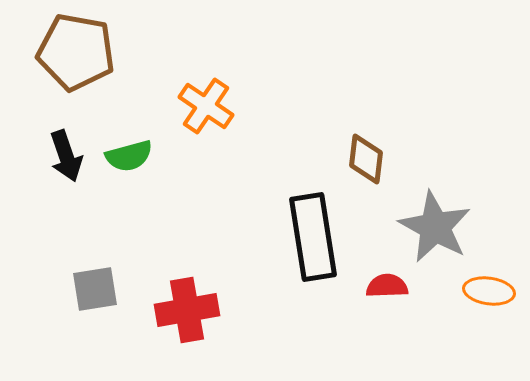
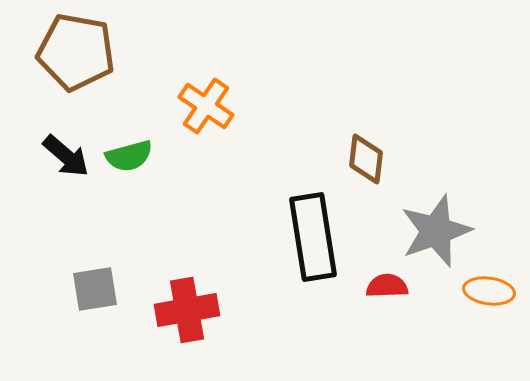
black arrow: rotated 30 degrees counterclockwise
gray star: moved 1 px right, 4 px down; rotated 24 degrees clockwise
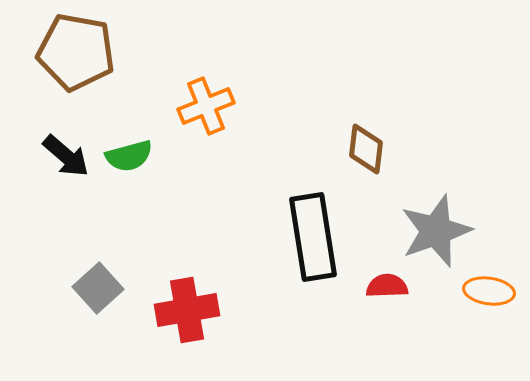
orange cross: rotated 34 degrees clockwise
brown diamond: moved 10 px up
gray square: moved 3 px right, 1 px up; rotated 33 degrees counterclockwise
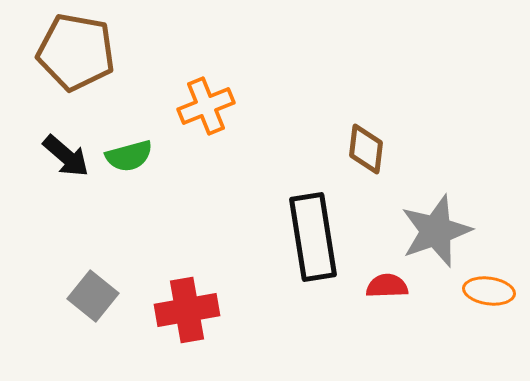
gray square: moved 5 px left, 8 px down; rotated 9 degrees counterclockwise
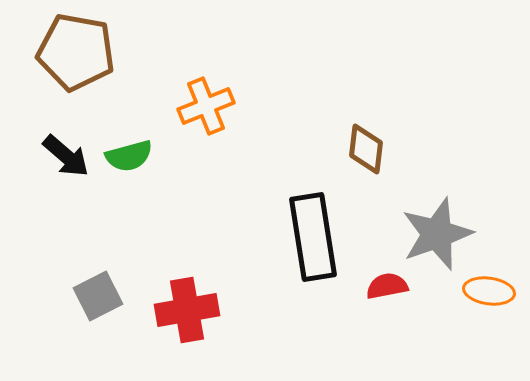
gray star: moved 1 px right, 3 px down
red semicircle: rotated 9 degrees counterclockwise
gray square: moved 5 px right; rotated 24 degrees clockwise
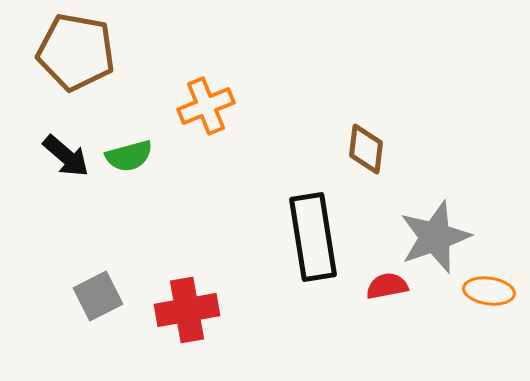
gray star: moved 2 px left, 3 px down
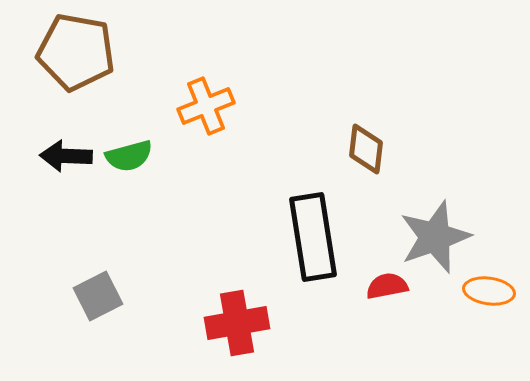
black arrow: rotated 141 degrees clockwise
red cross: moved 50 px right, 13 px down
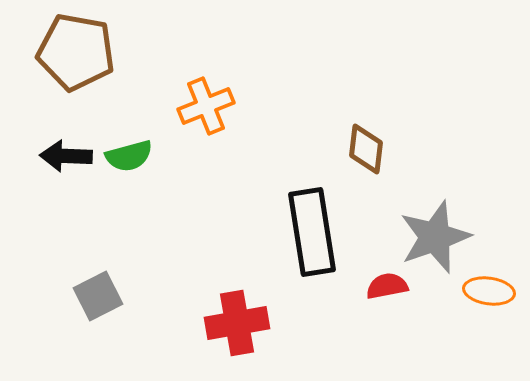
black rectangle: moved 1 px left, 5 px up
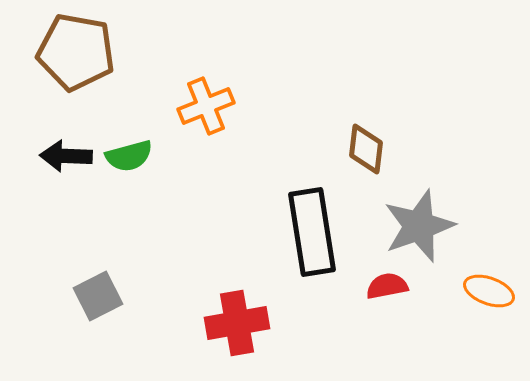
gray star: moved 16 px left, 11 px up
orange ellipse: rotated 12 degrees clockwise
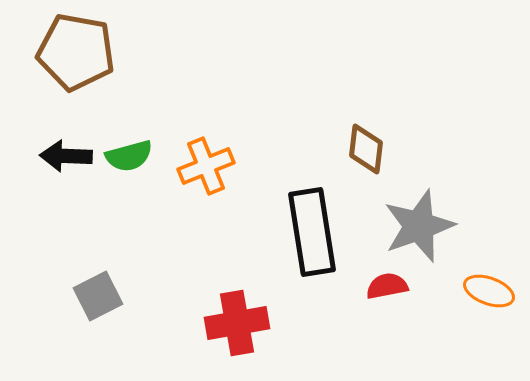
orange cross: moved 60 px down
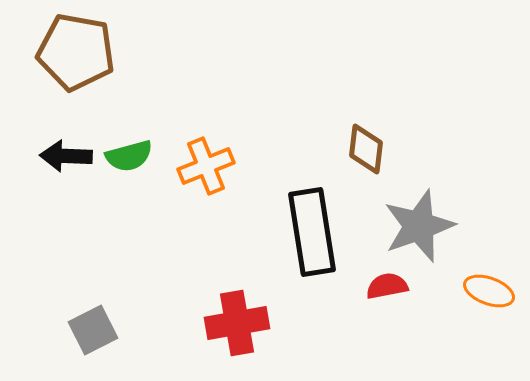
gray square: moved 5 px left, 34 px down
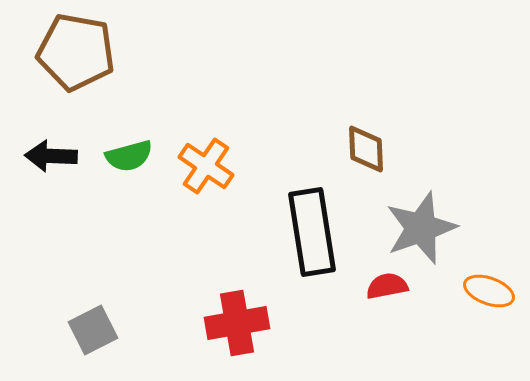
brown diamond: rotated 9 degrees counterclockwise
black arrow: moved 15 px left
orange cross: rotated 34 degrees counterclockwise
gray star: moved 2 px right, 2 px down
